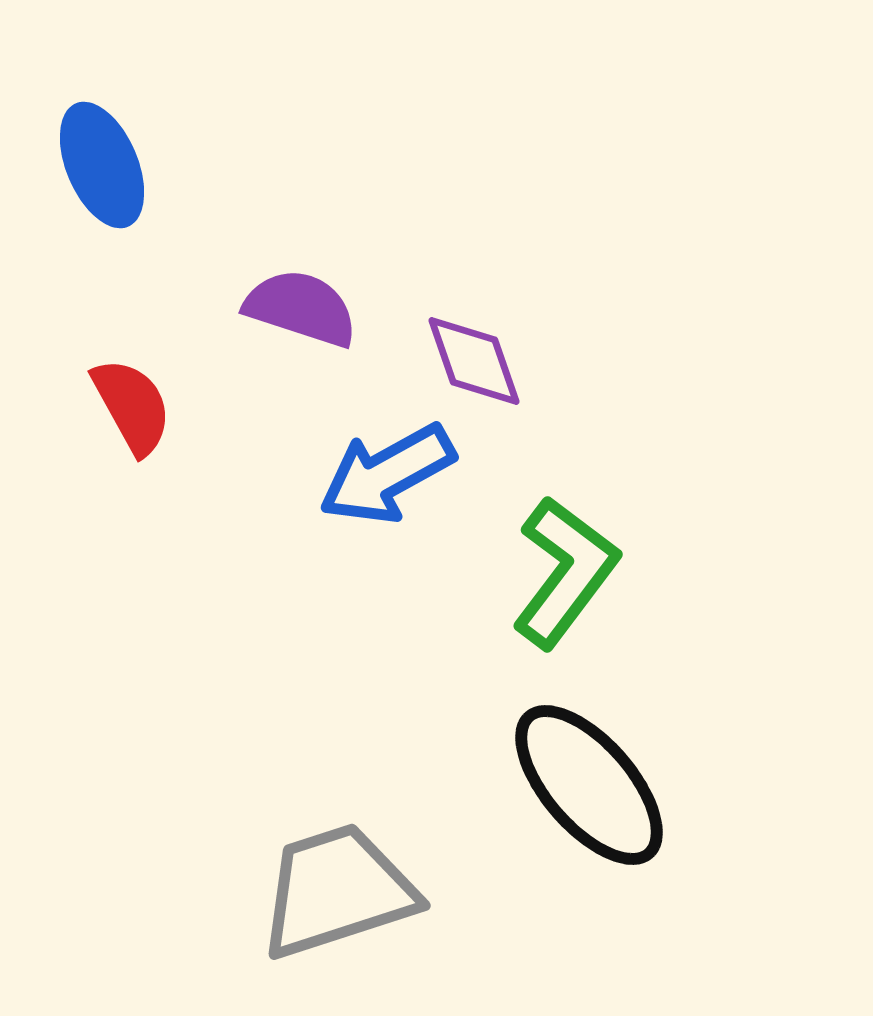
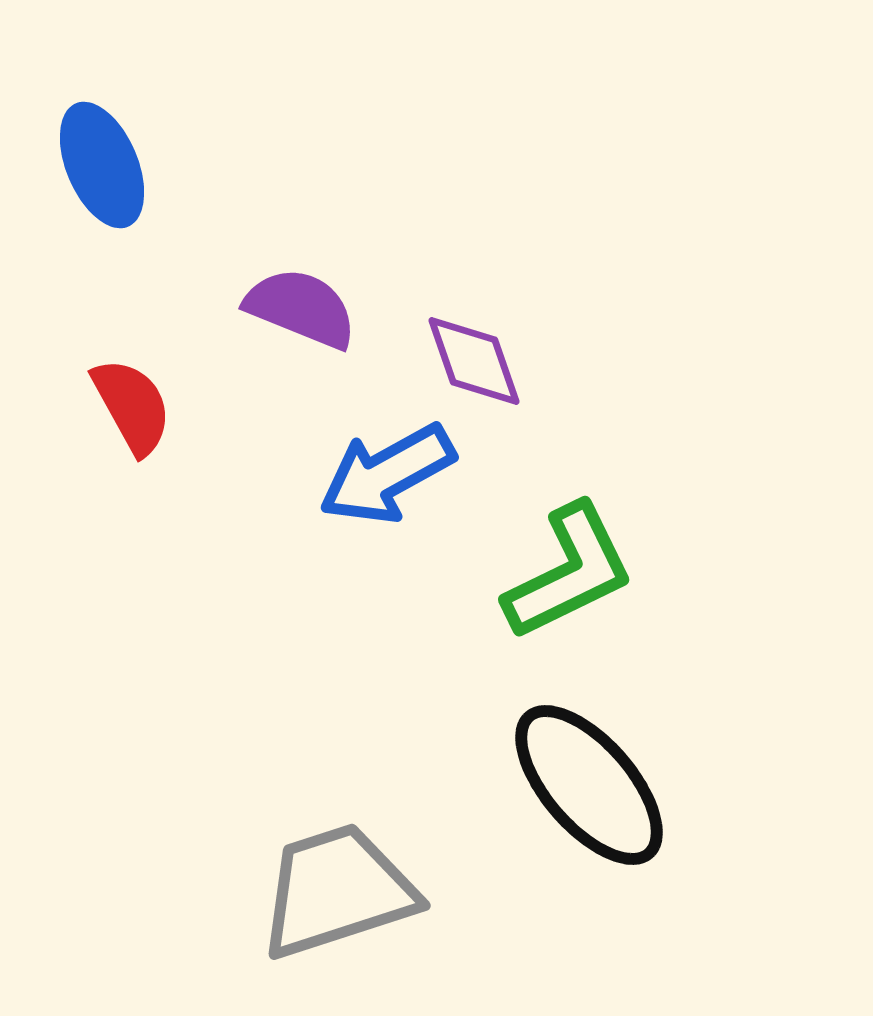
purple semicircle: rotated 4 degrees clockwise
green L-shape: moved 4 px right; rotated 27 degrees clockwise
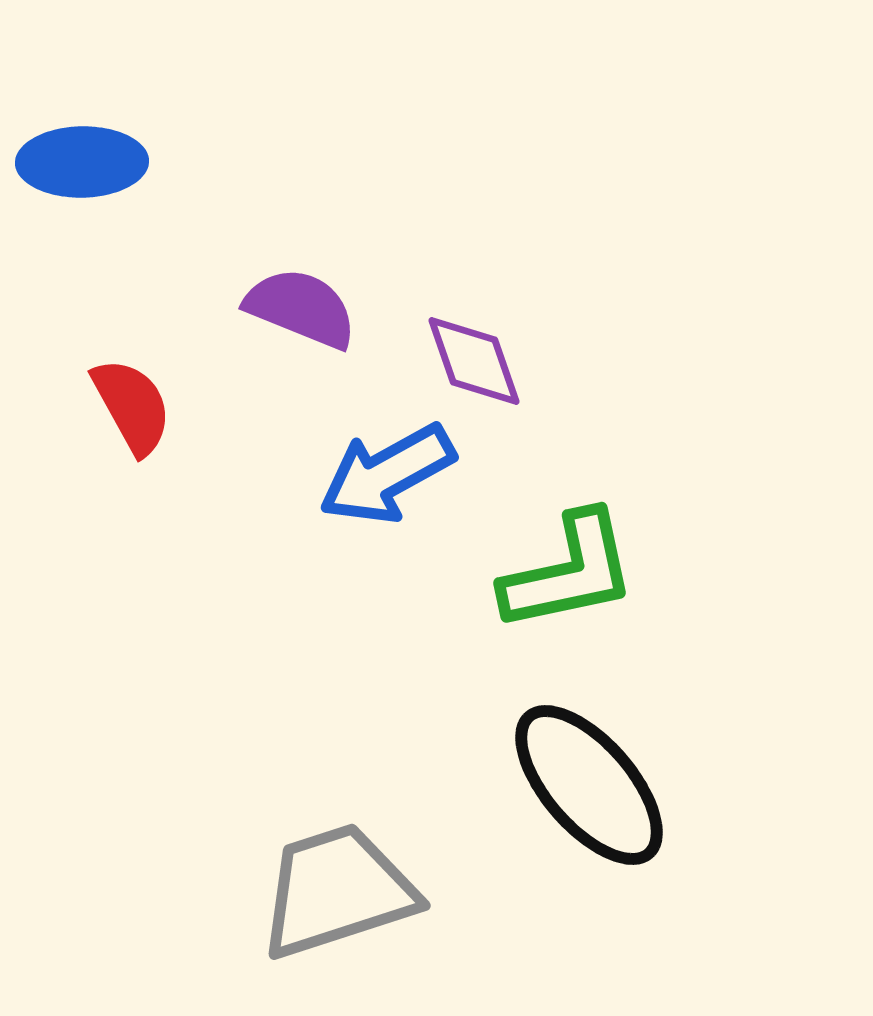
blue ellipse: moved 20 px left, 3 px up; rotated 68 degrees counterclockwise
green L-shape: rotated 14 degrees clockwise
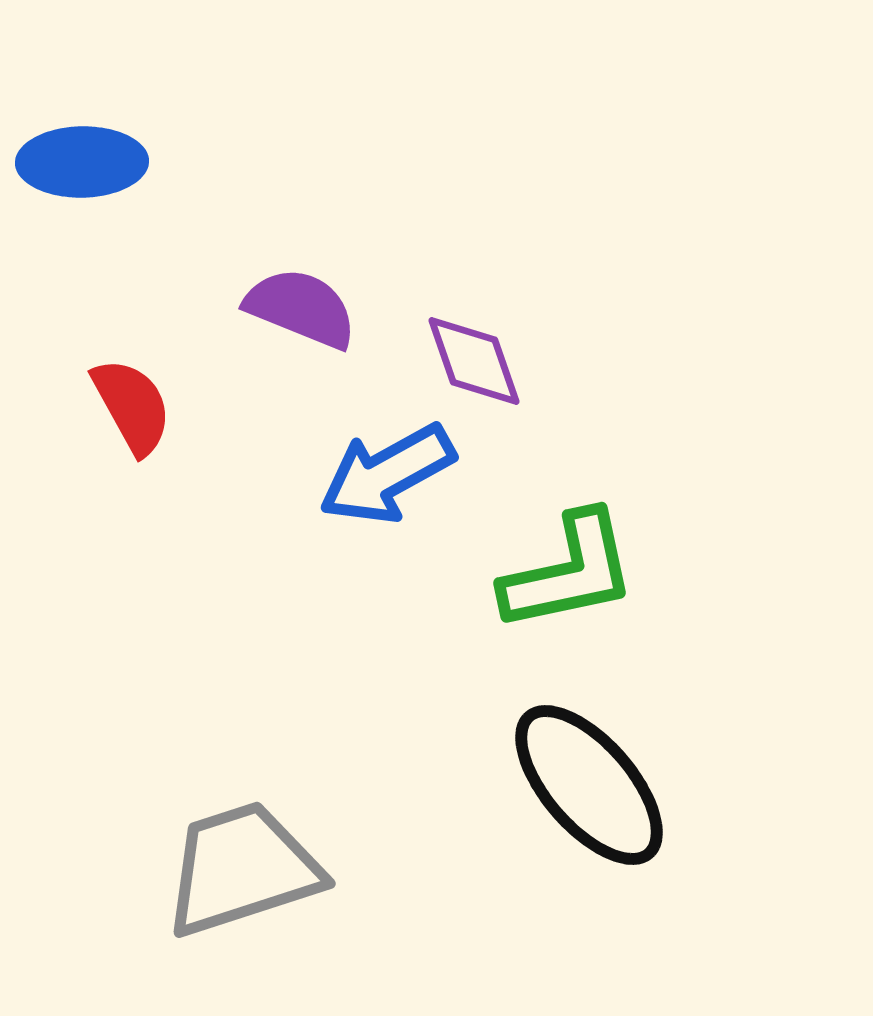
gray trapezoid: moved 95 px left, 22 px up
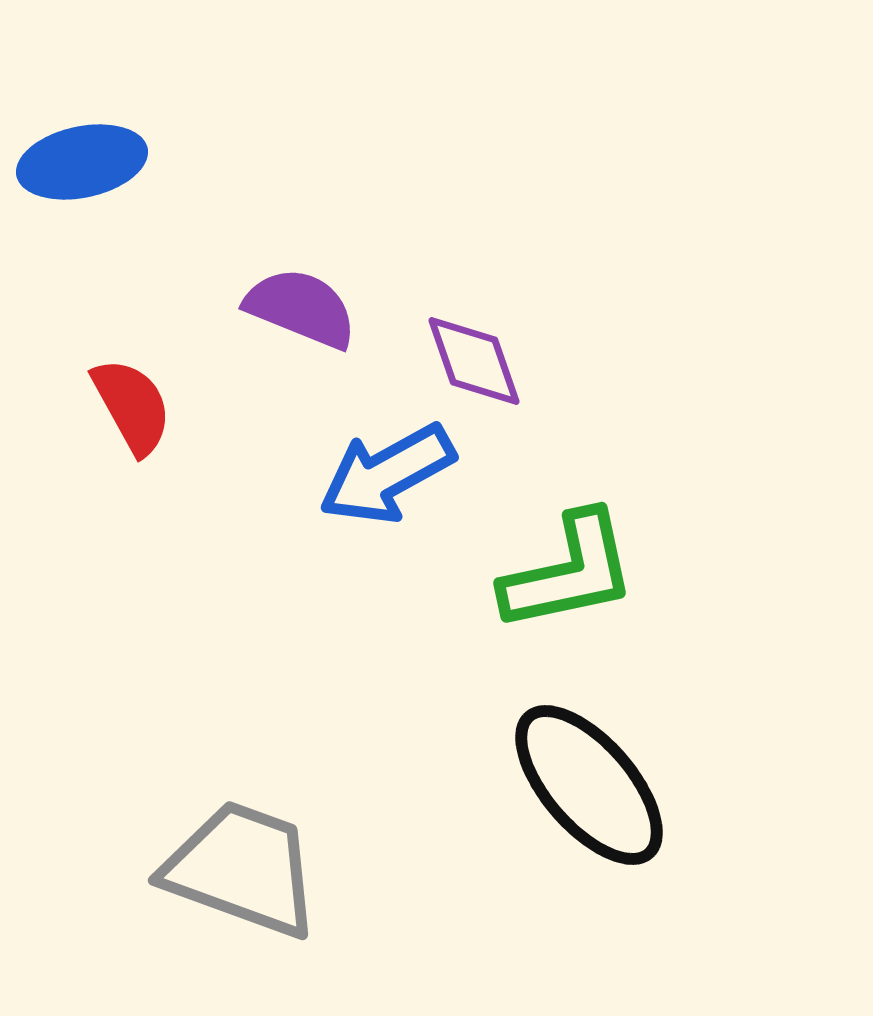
blue ellipse: rotated 11 degrees counterclockwise
gray trapezoid: rotated 38 degrees clockwise
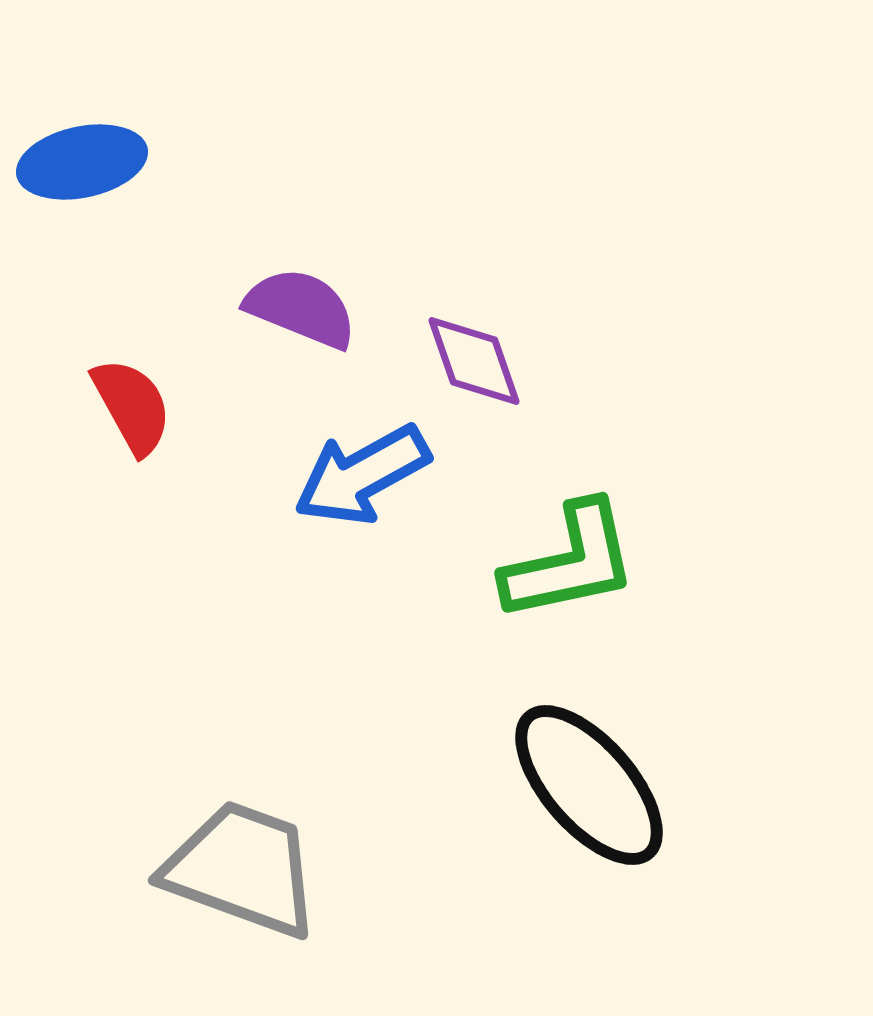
blue arrow: moved 25 px left, 1 px down
green L-shape: moved 1 px right, 10 px up
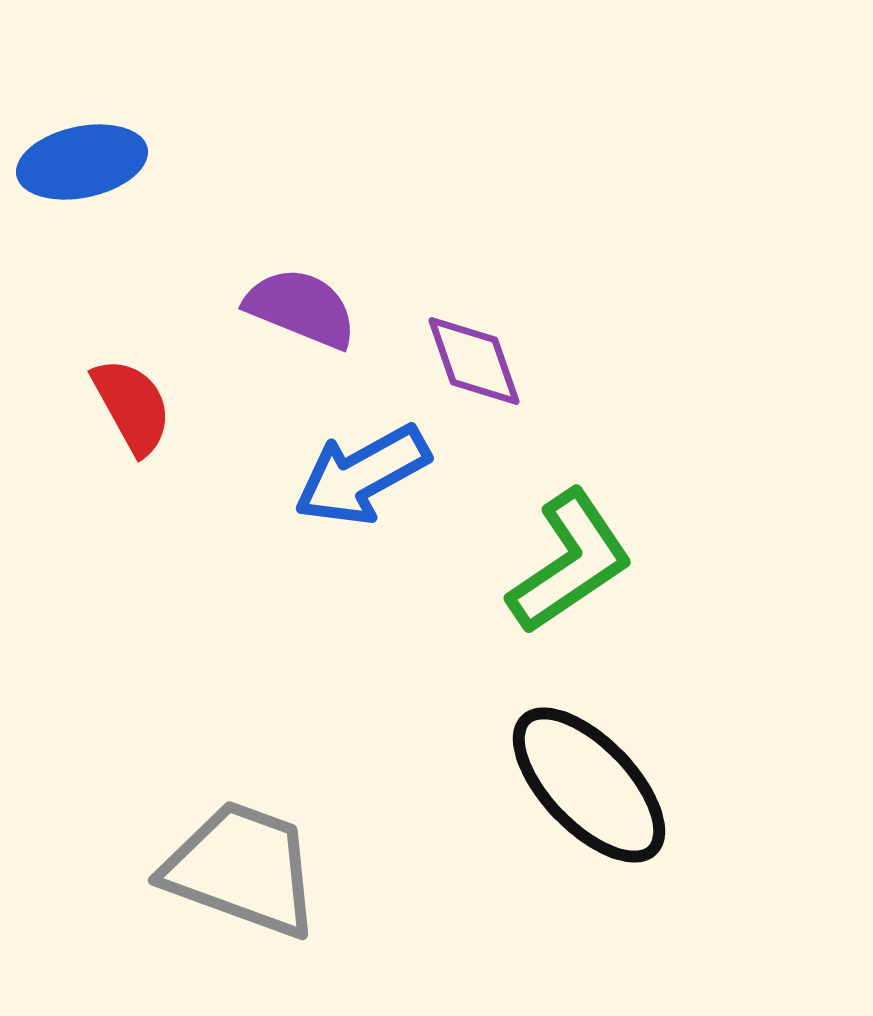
green L-shape: rotated 22 degrees counterclockwise
black ellipse: rotated 3 degrees counterclockwise
